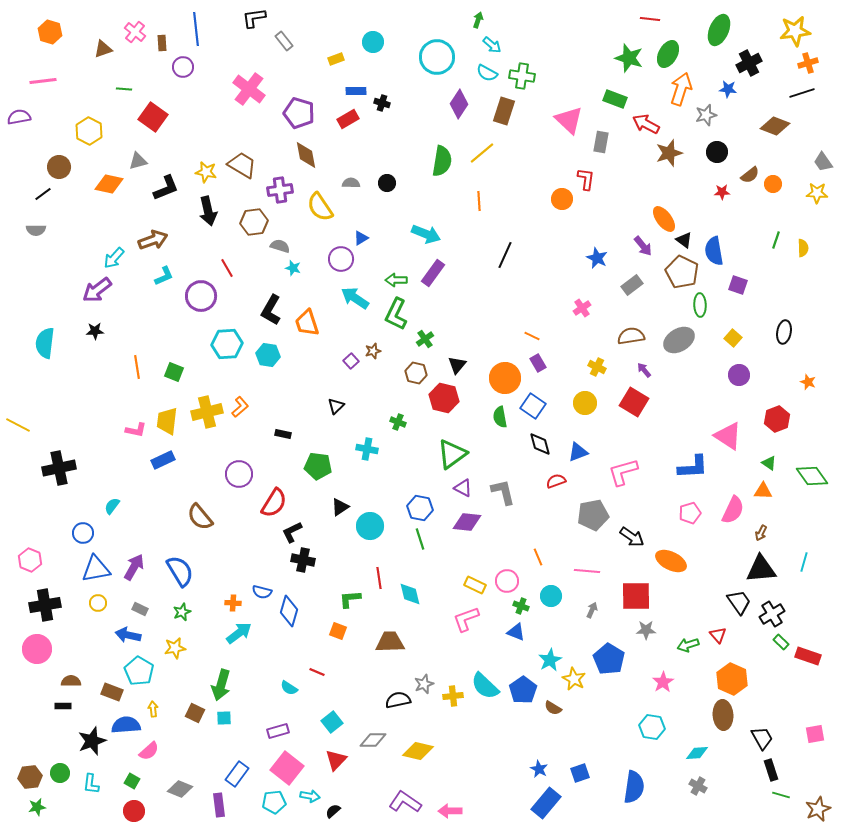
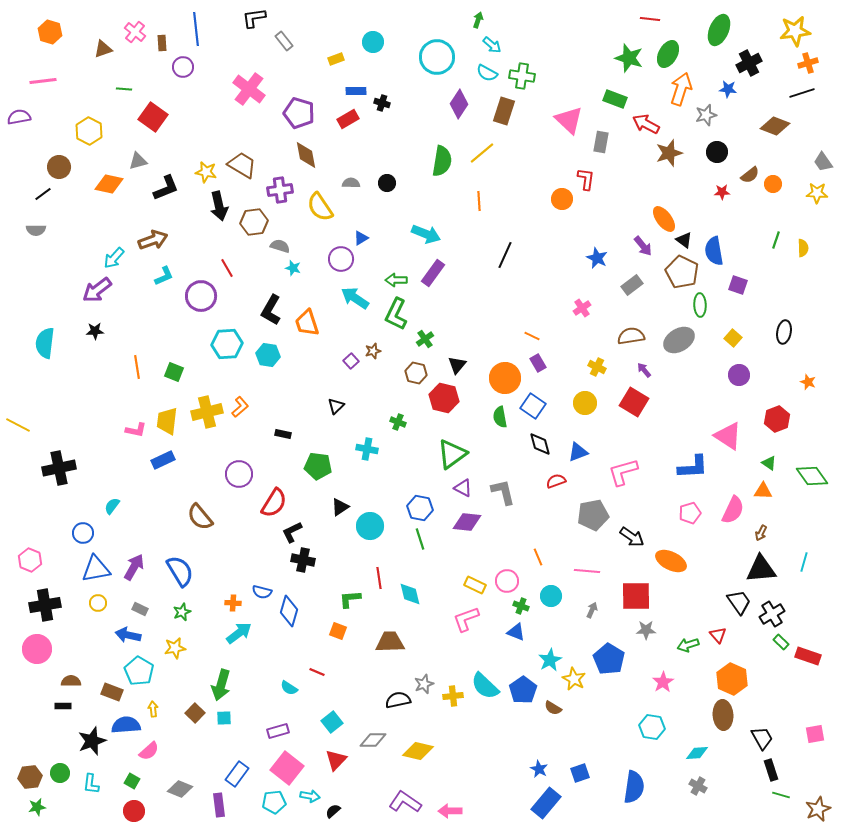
black arrow at (208, 211): moved 11 px right, 5 px up
brown square at (195, 713): rotated 18 degrees clockwise
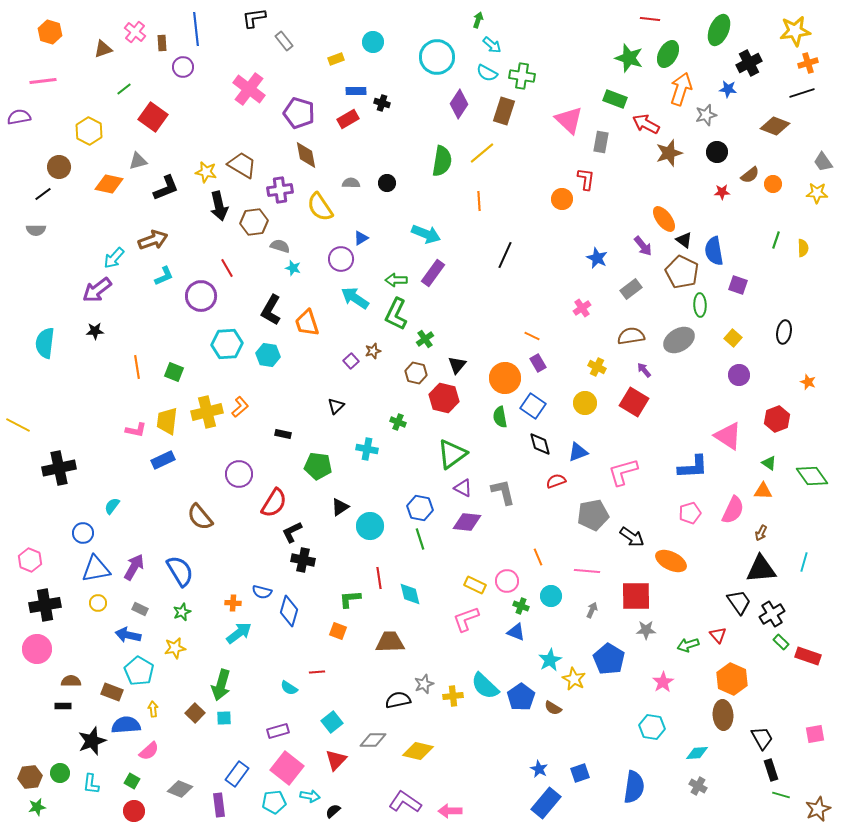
green line at (124, 89): rotated 42 degrees counterclockwise
gray rectangle at (632, 285): moved 1 px left, 4 px down
red line at (317, 672): rotated 28 degrees counterclockwise
blue pentagon at (523, 690): moved 2 px left, 7 px down
